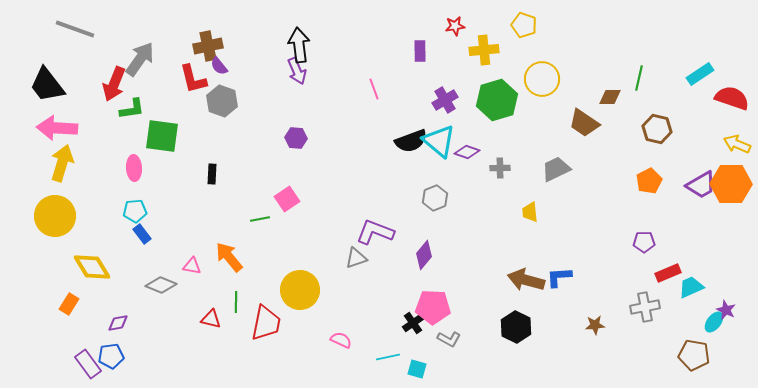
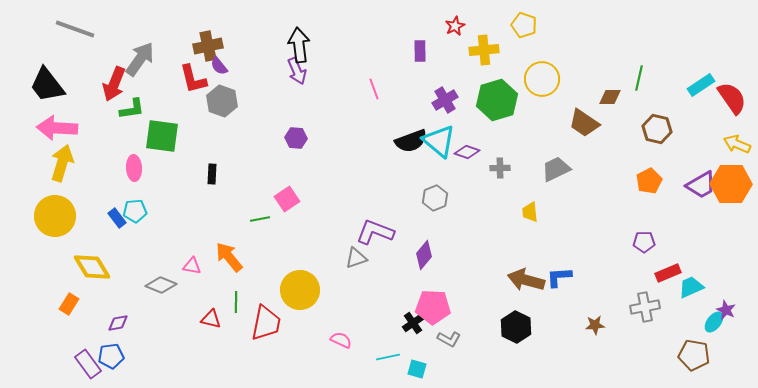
red star at (455, 26): rotated 18 degrees counterclockwise
cyan rectangle at (700, 74): moved 1 px right, 11 px down
red semicircle at (732, 98): rotated 36 degrees clockwise
blue rectangle at (142, 234): moved 25 px left, 16 px up
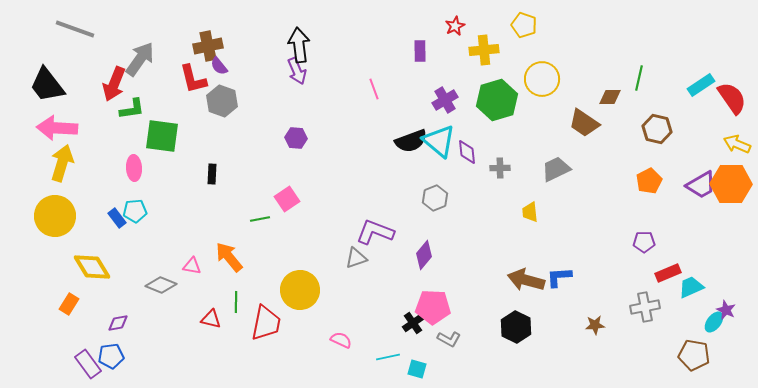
purple diamond at (467, 152): rotated 65 degrees clockwise
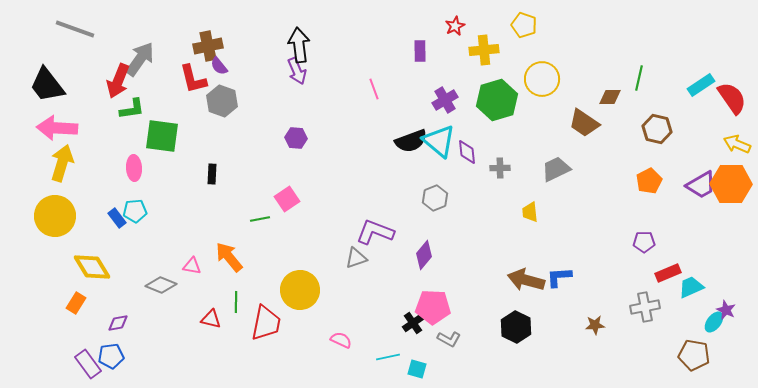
red arrow at (114, 84): moved 4 px right, 3 px up
orange rectangle at (69, 304): moved 7 px right, 1 px up
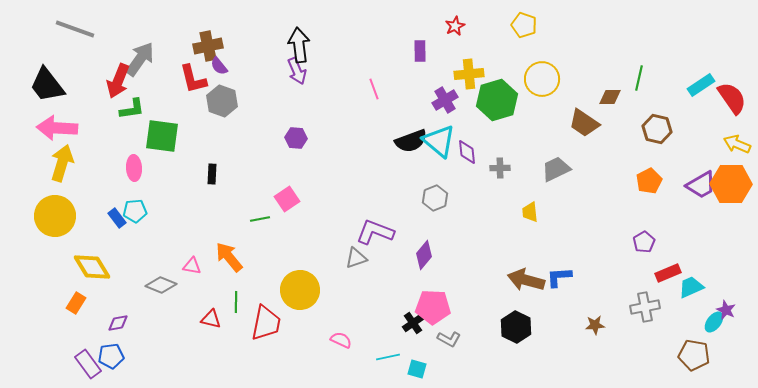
yellow cross at (484, 50): moved 15 px left, 24 px down
purple pentagon at (644, 242): rotated 30 degrees counterclockwise
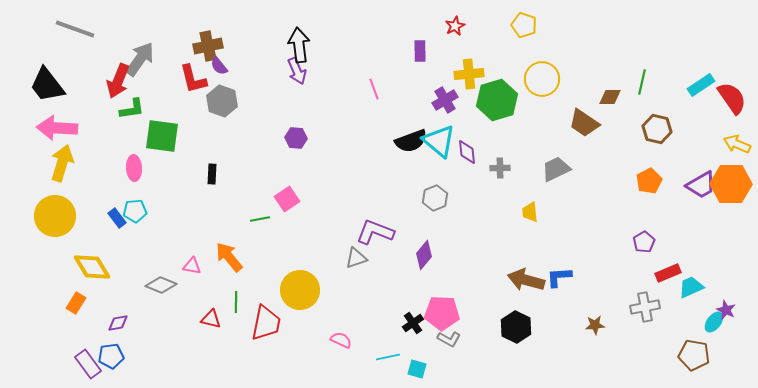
green line at (639, 78): moved 3 px right, 4 px down
pink pentagon at (433, 307): moved 9 px right, 6 px down
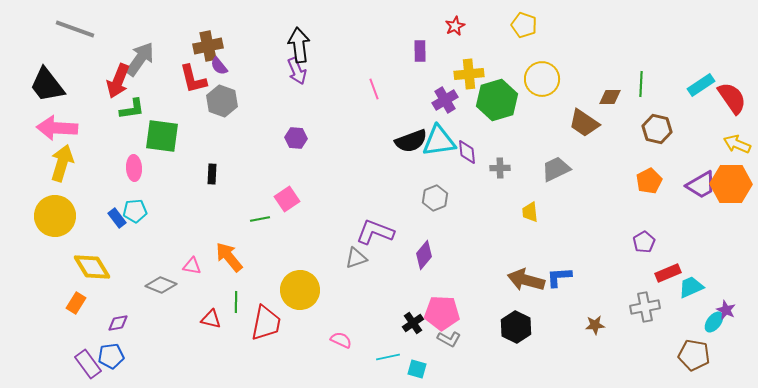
green line at (642, 82): moved 1 px left, 2 px down; rotated 10 degrees counterclockwise
cyan triangle at (439, 141): rotated 48 degrees counterclockwise
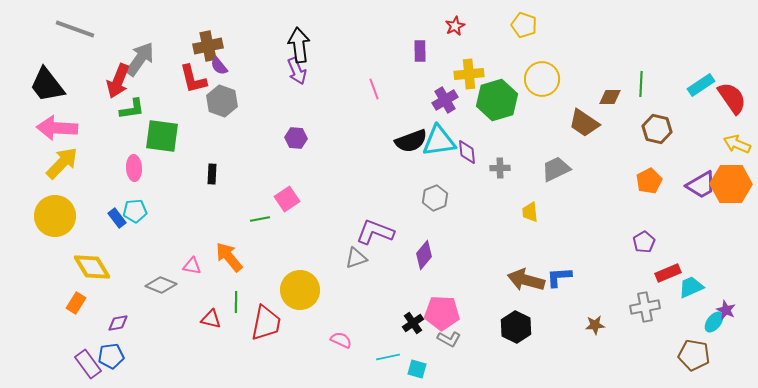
yellow arrow at (62, 163): rotated 27 degrees clockwise
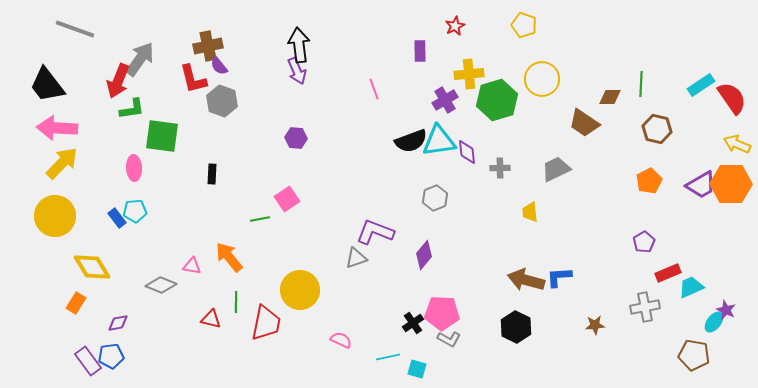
purple rectangle at (88, 364): moved 3 px up
